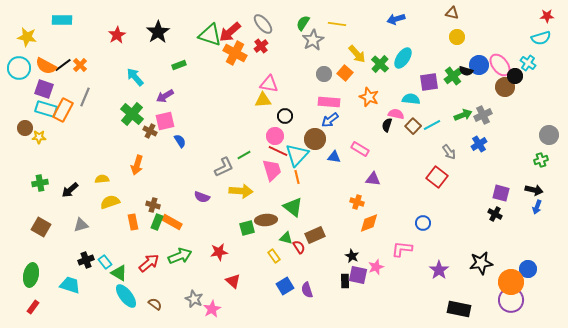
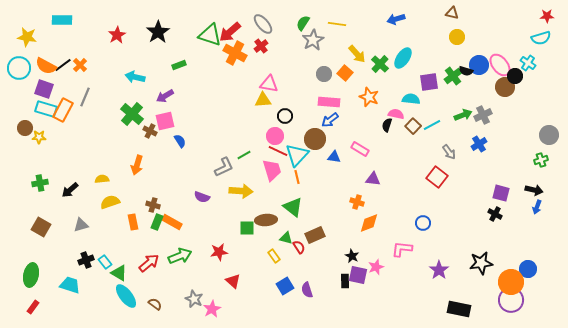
cyan arrow at (135, 77): rotated 36 degrees counterclockwise
green square at (247, 228): rotated 14 degrees clockwise
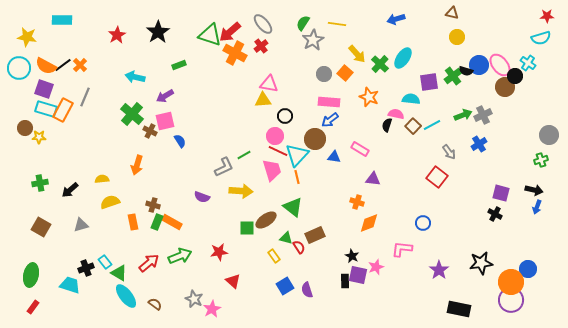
brown ellipse at (266, 220): rotated 30 degrees counterclockwise
black cross at (86, 260): moved 8 px down
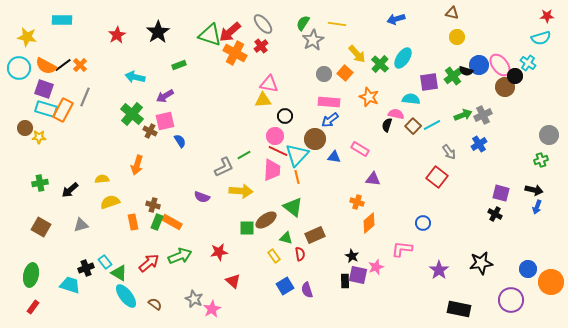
pink trapezoid at (272, 170): rotated 20 degrees clockwise
orange diamond at (369, 223): rotated 20 degrees counterclockwise
red semicircle at (299, 247): moved 1 px right, 7 px down; rotated 24 degrees clockwise
orange circle at (511, 282): moved 40 px right
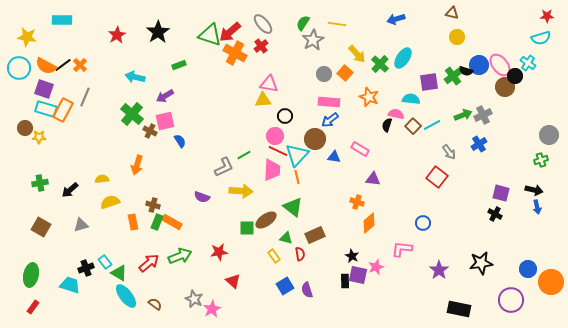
blue arrow at (537, 207): rotated 32 degrees counterclockwise
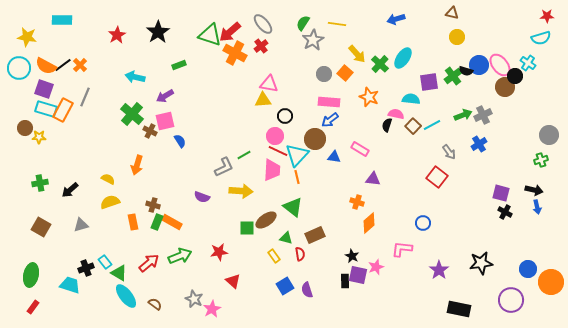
yellow semicircle at (102, 179): moved 6 px right; rotated 32 degrees clockwise
black cross at (495, 214): moved 10 px right, 2 px up
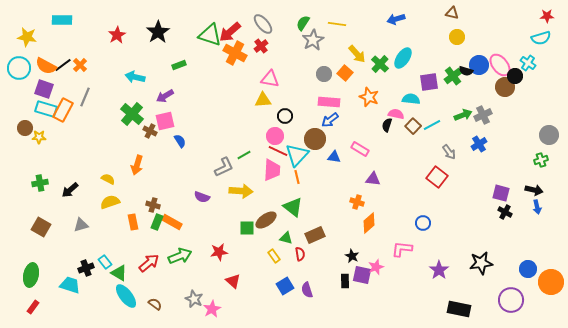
pink triangle at (269, 84): moved 1 px right, 5 px up
purple square at (358, 275): moved 4 px right
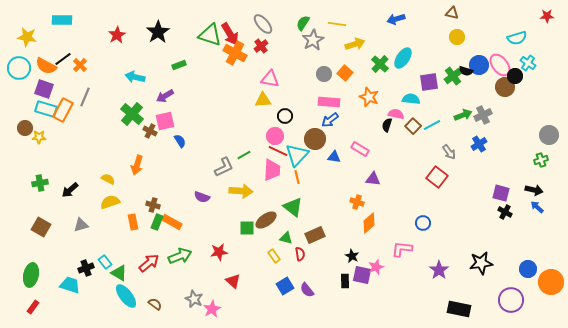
red arrow at (230, 32): moved 2 px down; rotated 80 degrees counterclockwise
cyan semicircle at (541, 38): moved 24 px left
yellow arrow at (357, 54): moved 2 px left, 10 px up; rotated 66 degrees counterclockwise
black line at (63, 65): moved 6 px up
blue arrow at (537, 207): rotated 144 degrees clockwise
purple semicircle at (307, 290): rotated 21 degrees counterclockwise
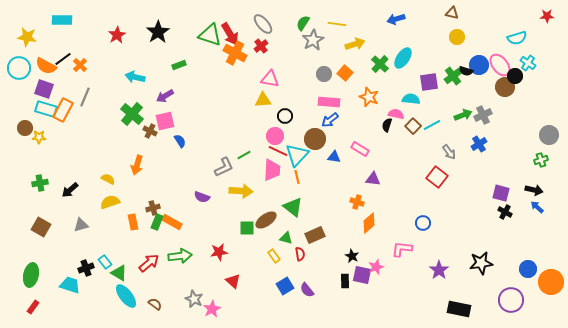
brown cross at (153, 205): moved 3 px down; rotated 32 degrees counterclockwise
green arrow at (180, 256): rotated 15 degrees clockwise
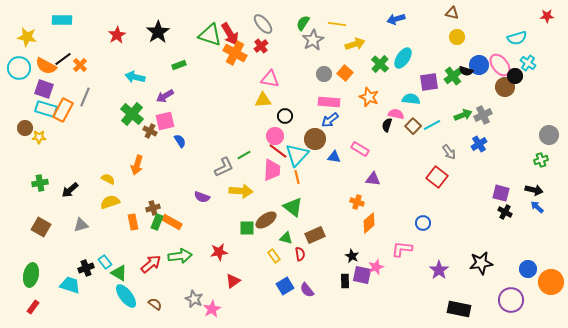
red line at (278, 151): rotated 12 degrees clockwise
red arrow at (149, 263): moved 2 px right, 1 px down
red triangle at (233, 281): rotated 42 degrees clockwise
